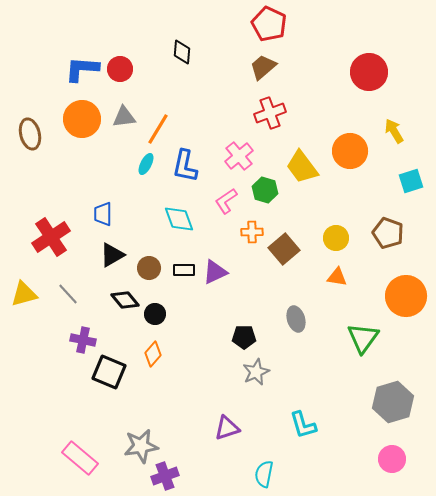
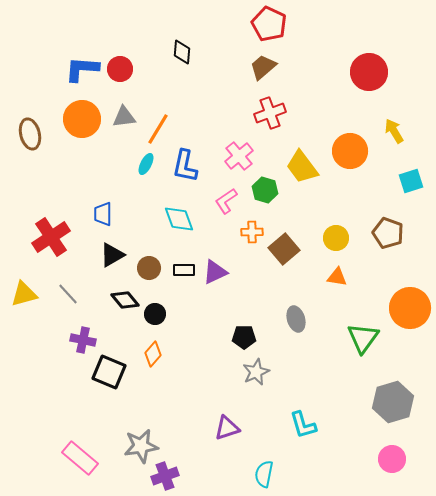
orange circle at (406, 296): moved 4 px right, 12 px down
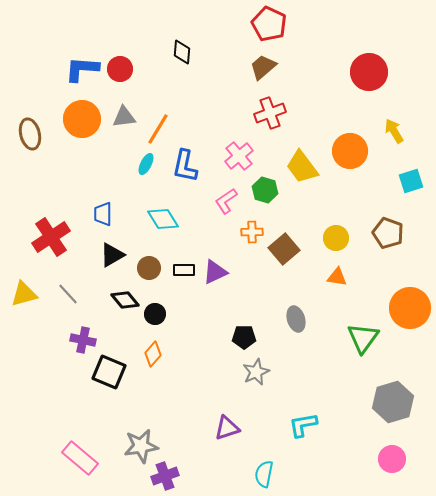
cyan diamond at (179, 219): moved 16 px left; rotated 12 degrees counterclockwise
cyan L-shape at (303, 425): rotated 96 degrees clockwise
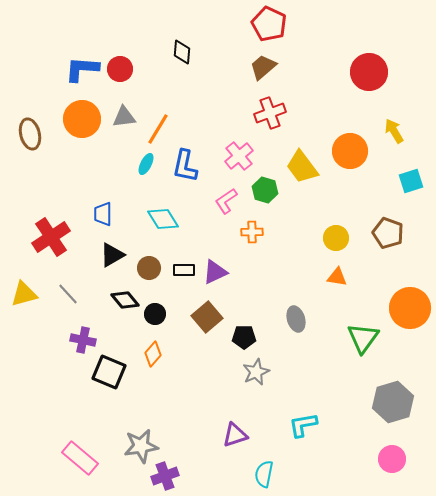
brown square at (284, 249): moved 77 px left, 68 px down
purple triangle at (227, 428): moved 8 px right, 7 px down
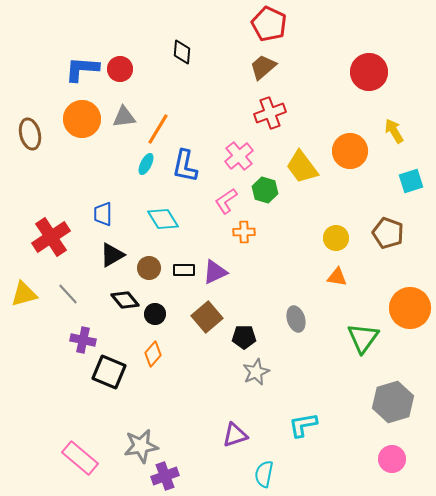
orange cross at (252, 232): moved 8 px left
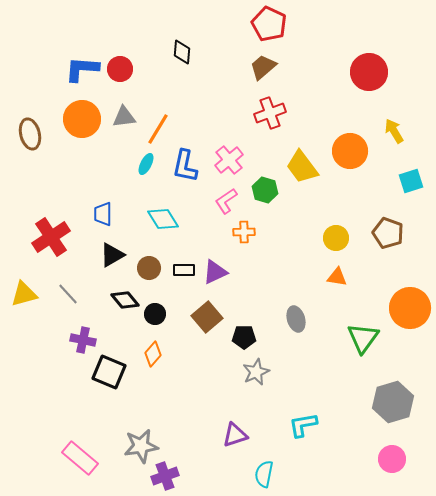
pink cross at (239, 156): moved 10 px left, 4 px down
